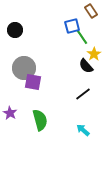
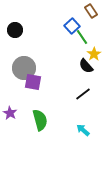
blue square: rotated 28 degrees counterclockwise
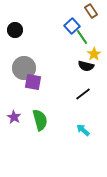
black semicircle: rotated 35 degrees counterclockwise
purple star: moved 4 px right, 4 px down
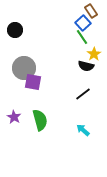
blue square: moved 11 px right, 3 px up
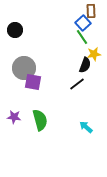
brown rectangle: rotated 32 degrees clockwise
yellow star: rotated 24 degrees clockwise
black semicircle: moved 1 px left, 1 px up; rotated 84 degrees counterclockwise
black line: moved 6 px left, 10 px up
purple star: rotated 24 degrees counterclockwise
cyan arrow: moved 3 px right, 3 px up
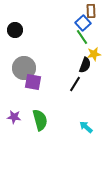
black line: moved 2 px left; rotated 21 degrees counterclockwise
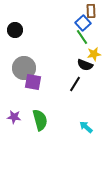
black semicircle: rotated 91 degrees clockwise
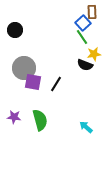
brown rectangle: moved 1 px right, 1 px down
black line: moved 19 px left
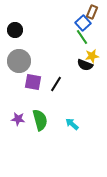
brown rectangle: rotated 24 degrees clockwise
yellow star: moved 2 px left, 2 px down
gray circle: moved 5 px left, 7 px up
purple star: moved 4 px right, 2 px down
cyan arrow: moved 14 px left, 3 px up
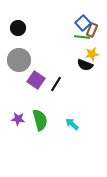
brown rectangle: moved 18 px down
black circle: moved 3 px right, 2 px up
green line: rotated 49 degrees counterclockwise
yellow star: moved 2 px up
gray circle: moved 1 px up
purple square: moved 3 px right, 2 px up; rotated 24 degrees clockwise
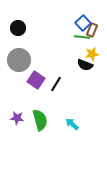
purple star: moved 1 px left, 1 px up
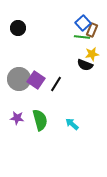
gray circle: moved 19 px down
